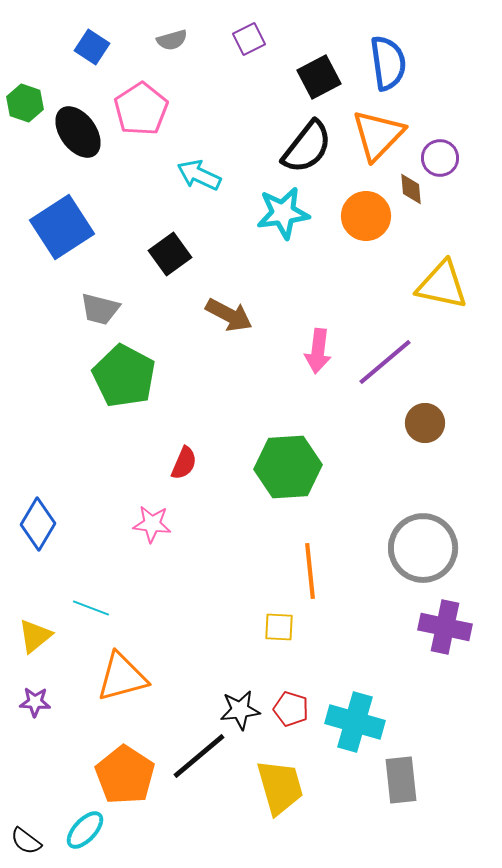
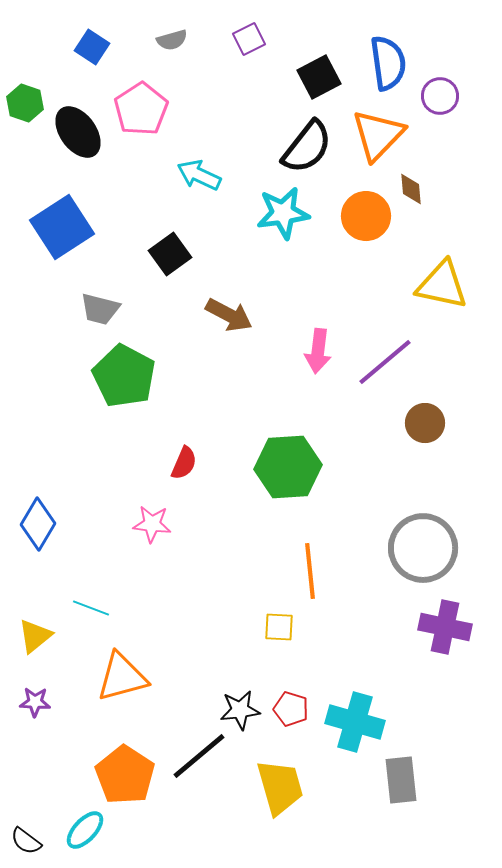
purple circle at (440, 158): moved 62 px up
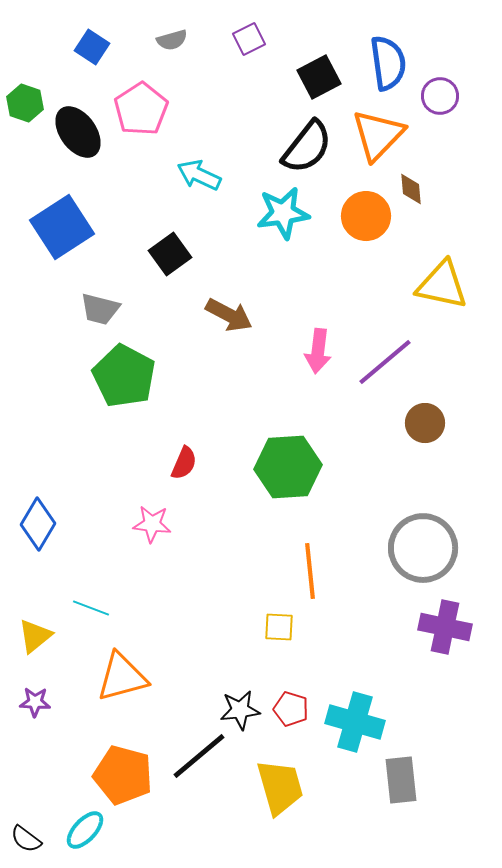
orange pentagon at (125, 775): moved 2 px left; rotated 18 degrees counterclockwise
black semicircle at (26, 841): moved 2 px up
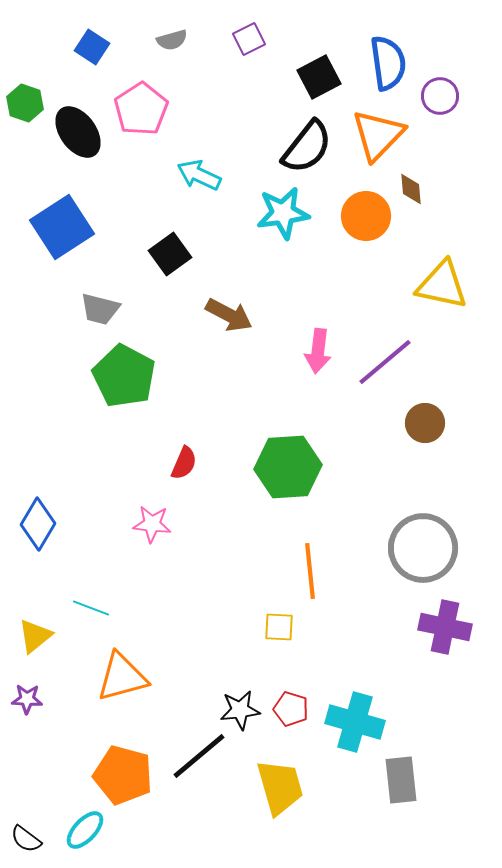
purple star at (35, 702): moved 8 px left, 3 px up
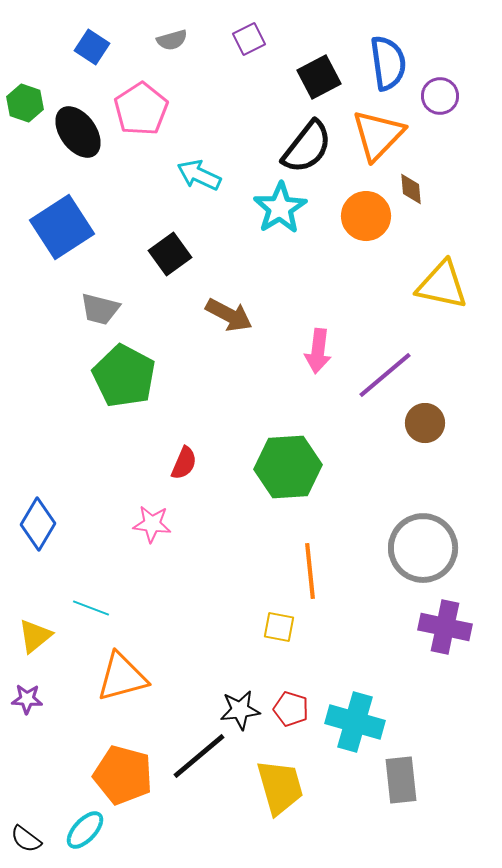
cyan star at (283, 213): moved 3 px left, 5 px up; rotated 24 degrees counterclockwise
purple line at (385, 362): moved 13 px down
yellow square at (279, 627): rotated 8 degrees clockwise
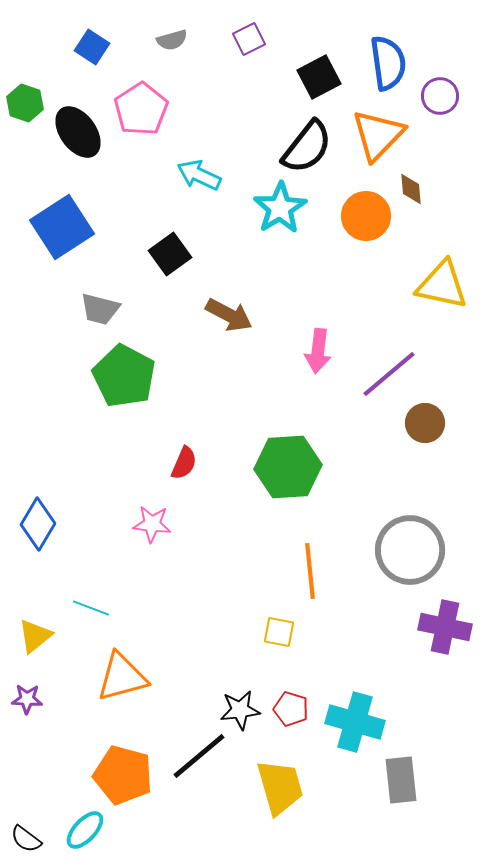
purple line at (385, 375): moved 4 px right, 1 px up
gray circle at (423, 548): moved 13 px left, 2 px down
yellow square at (279, 627): moved 5 px down
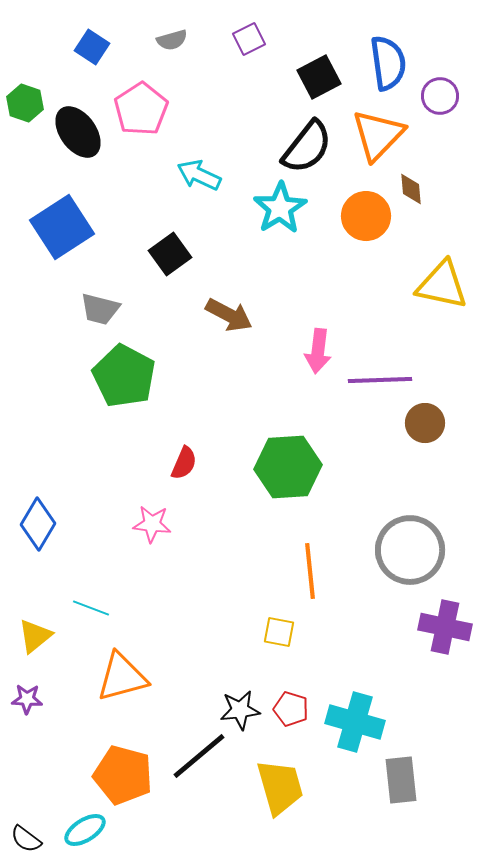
purple line at (389, 374): moved 9 px left, 6 px down; rotated 38 degrees clockwise
cyan ellipse at (85, 830): rotated 15 degrees clockwise
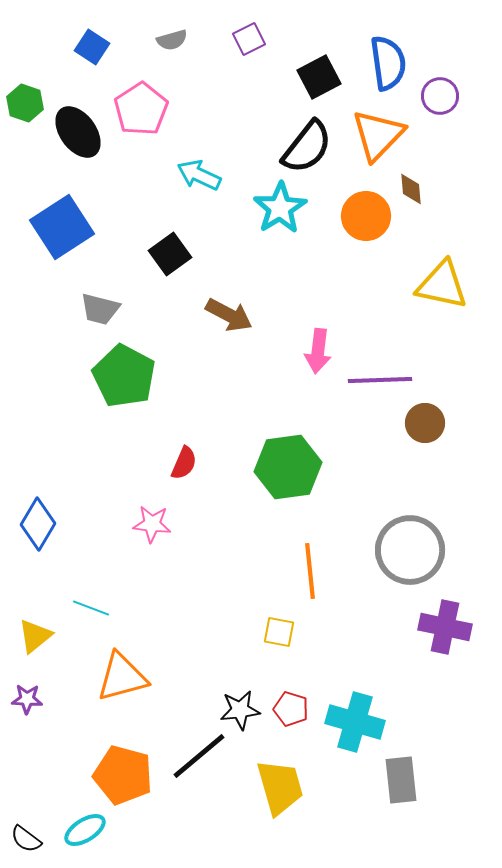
green hexagon at (288, 467): rotated 4 degrees counterclockwise
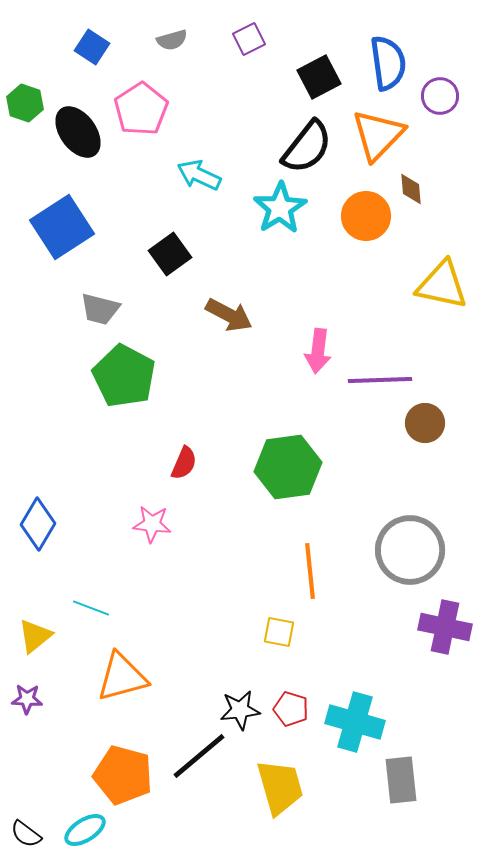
black semicircle at (26, 839): moved 5 px up
